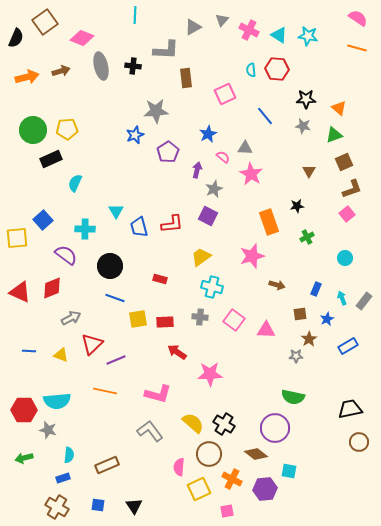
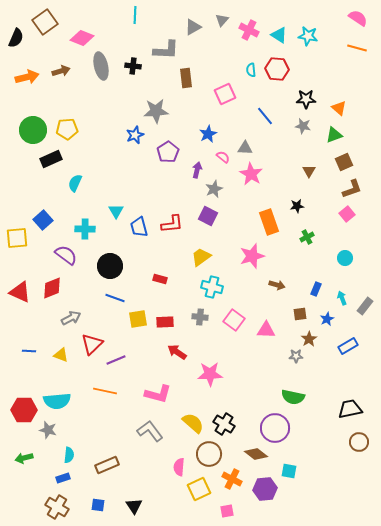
gray rectangle at (364, 301): moved 1 px right, 5 px down
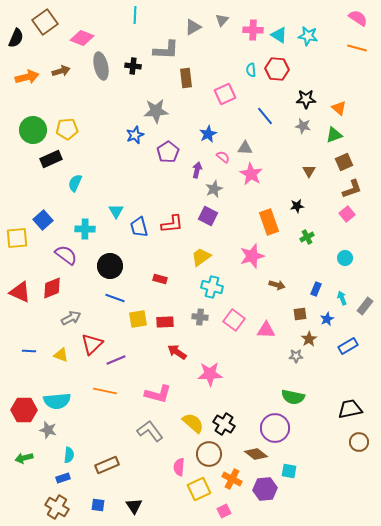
pink cross at (249, 30): moved 4 px right; rotated 24 degrees counterclockwise
pink square at (227, 511): moved 3 px left; rotated 16 degrees counterclockwise
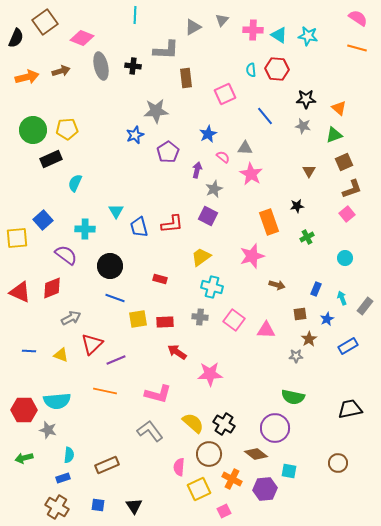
brown circle at (359, 442): moved 21 px left, 21 px down
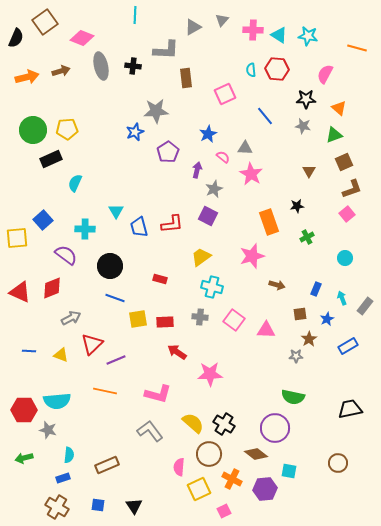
pink semicircle at (358, 18): moved 33 px left, 56 px down; rotated 96 degrees counterclockwise
blue star at (135, 135): moved 3 px up
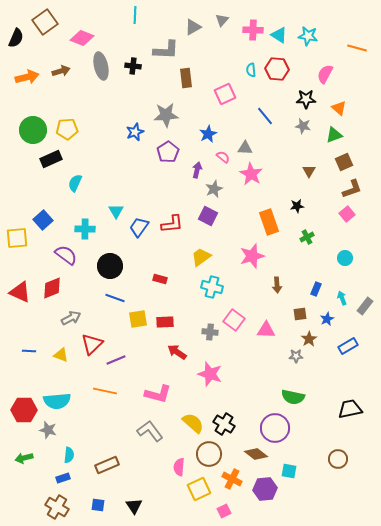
gray star at (156, 111): moved 10 px right, 4 px down
blue trapezoid at (139, 227): rotated 50 degrees clockwise
brown arrow at (277, 285): rotated 70 degrees clockwise
gray cross at (200, 317): moved 10 px right, 15 px down
pink star at (210, 374): rotated 20 degrees clockwise
brown circle at (338, 463): moved 4 px up
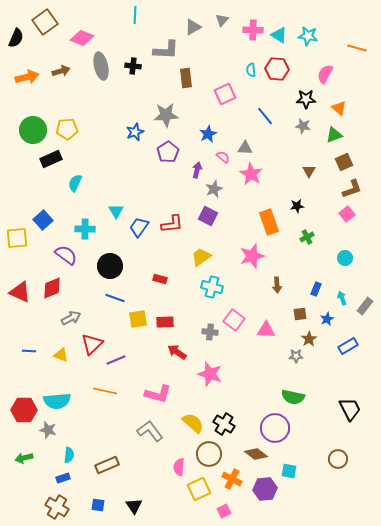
black trapezoid at (350, 409): rotated 75 degrees clockwise
